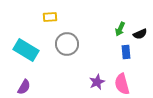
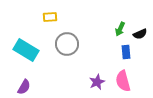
pink semicircle: moved 1 px right, 3 px up
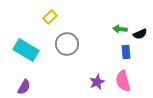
yellow rectangle: rotated 40 degrees counterclockwise
green arrow: rotated 72 degrees clockwise
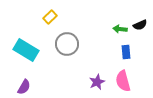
black semicircle: moved 9 px up
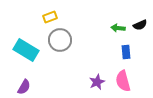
yellow rectangle: rotated 24 degrees clockwise
green arrow: moved 2 px left, 1 px up
gray circle: moved 7 px left, 4 px up
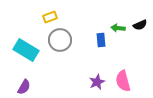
blue rectangle: moved 25 px left, 12 px up
